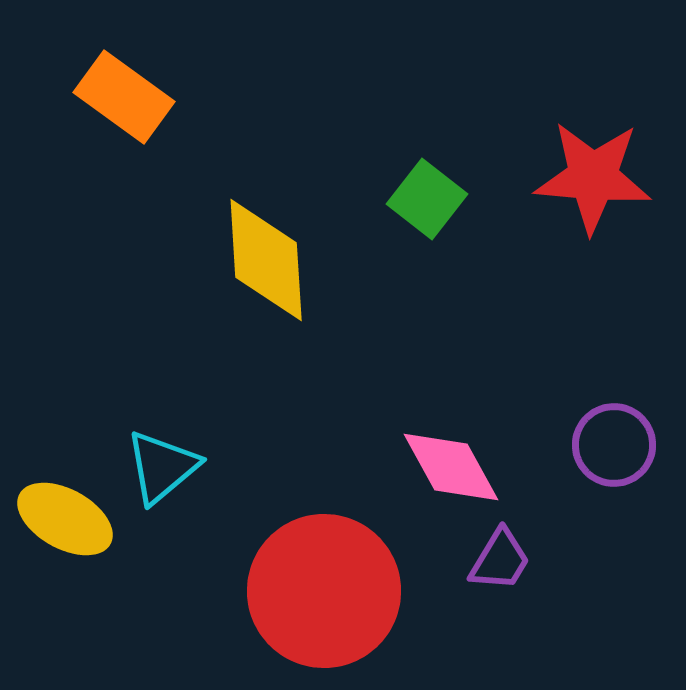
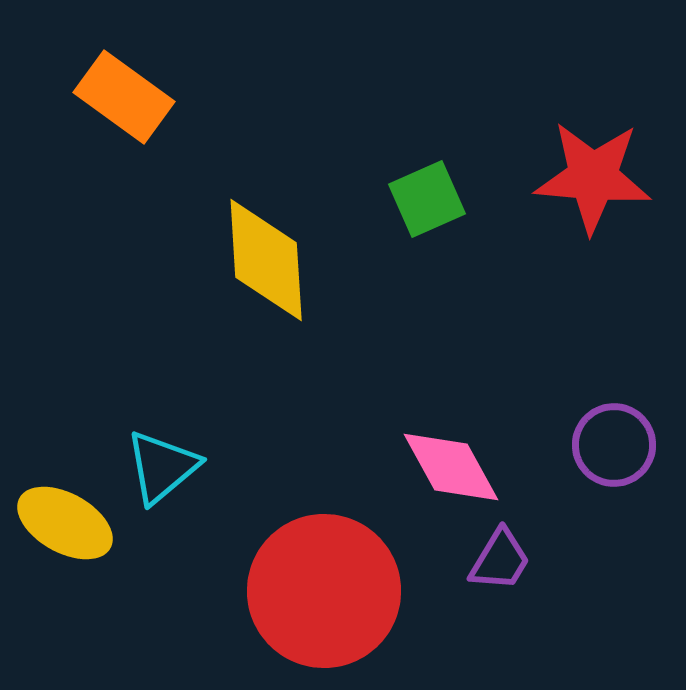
green square: rotated 28 degrees clockwise
yellow ellipse: moved 4 px down
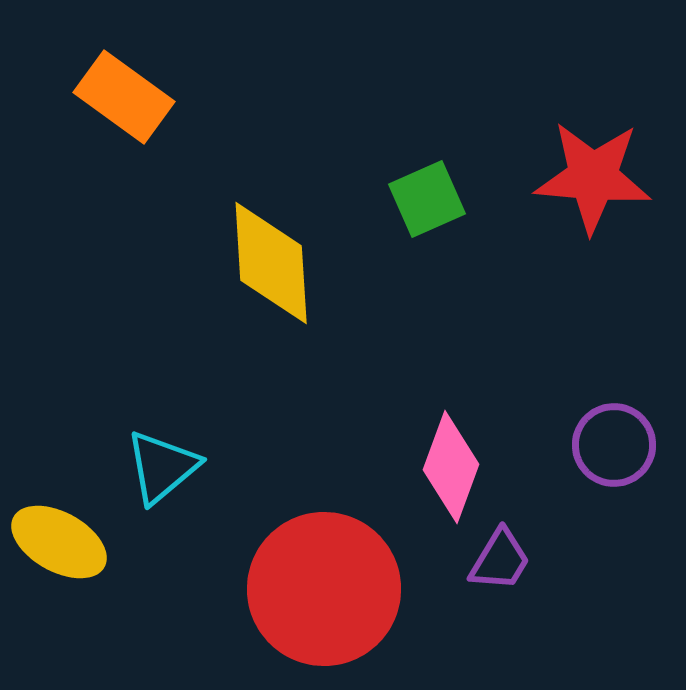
yellow diamond: moved 5 px right, 3 px down
pink diamond: rotated 49 degrees clockwise
yellow ellipse: moved 6 px left, 19 px down
red circle: moved 2 px up
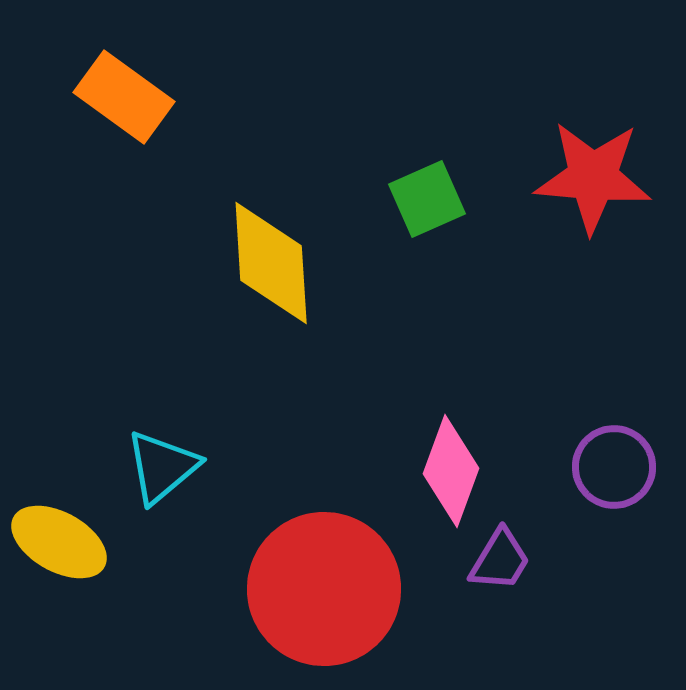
purple circle: moved 22 px down
pink diamond: moved 4 px down
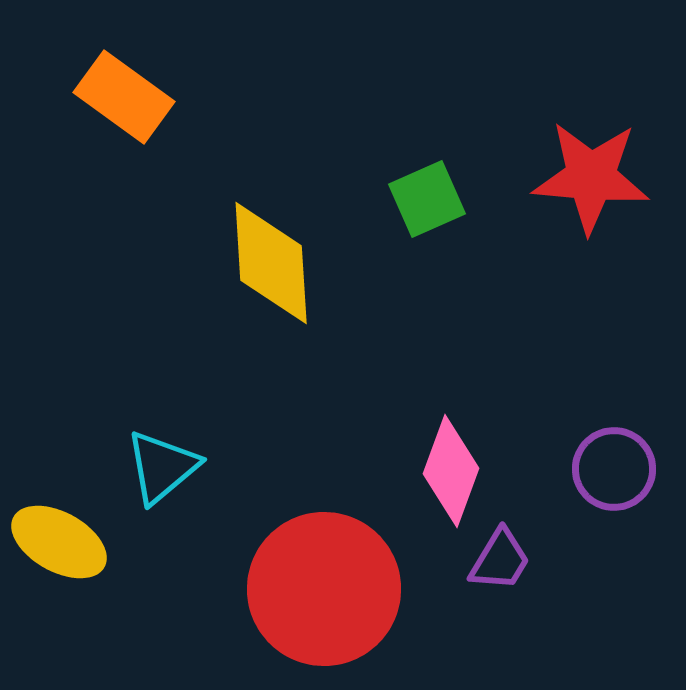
red star: moved 2 px left
purple circle: moved 2 px down
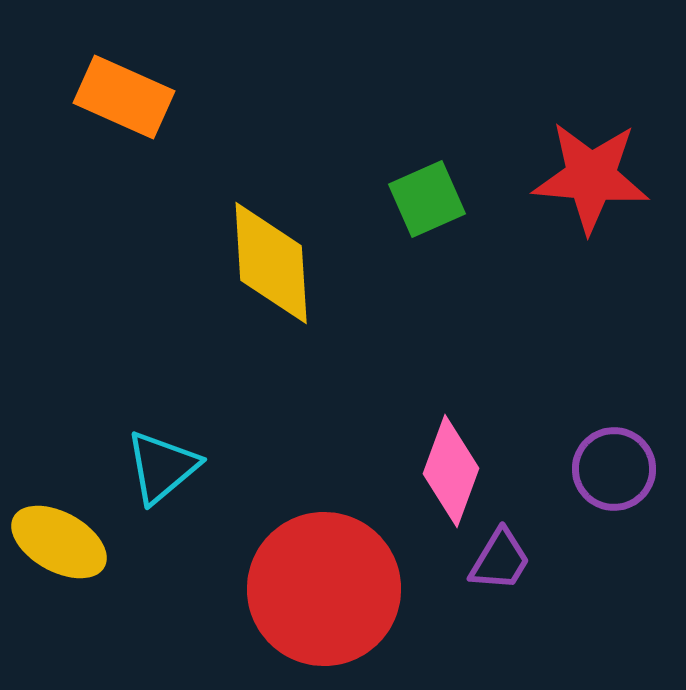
orange rectangle: rotated 12 degrees counterclockwise
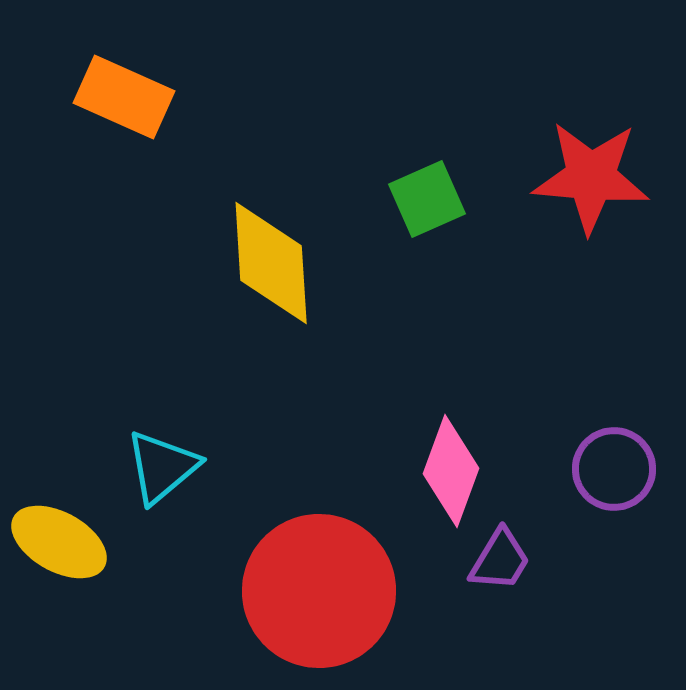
red circle: moved 5 px left, 2 px down
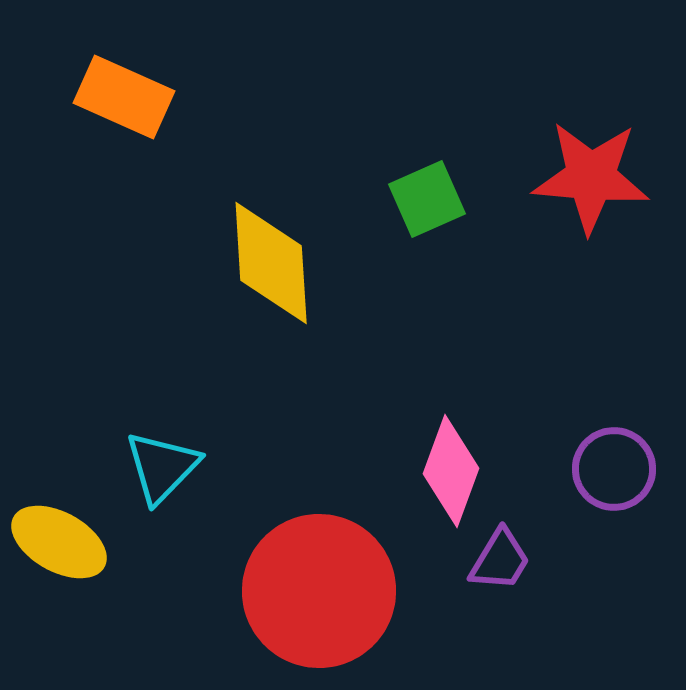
cyan triangle: rotated 6 degrees counterclockwise
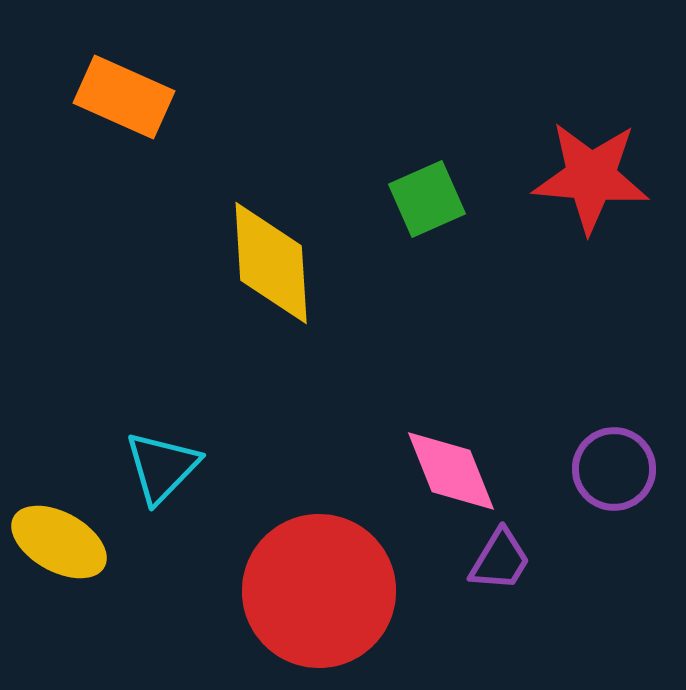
pink diamond: rotated 42 degrees counterclockwise
